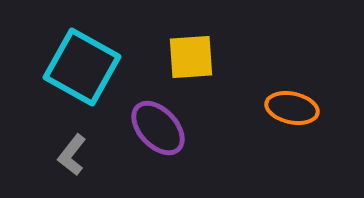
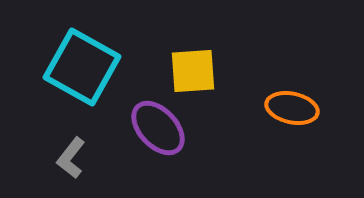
yellow square: moved 2 px right, 14 px down
gray L-shape: moved 1 px left, 3 px down
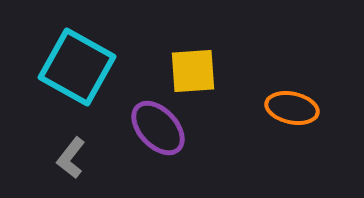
cyan square: moved 5 px left
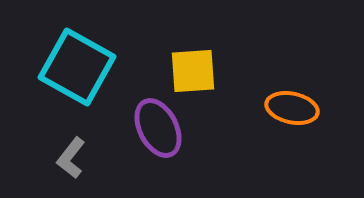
purple ellipse: rotated 16 degrees clockwise
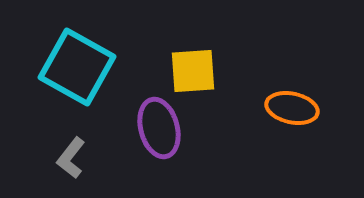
purple ellipse: moved 1 px right; rotated 12 degrees clockwise
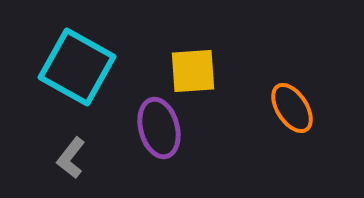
orange ellipse: rotated 45 degrees clockwise
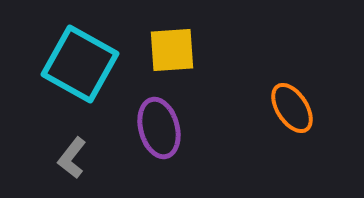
cyan square: moved 3 px right, 3 px up
yellow square: moved 21 px left, 21 px up
gray L-shape: moved 1 px right
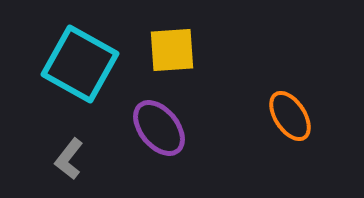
orange ellipse: moved 2 px left, 8 px down
purple ellipse: rotated 24 degrees counterclockwise
gray L-shape: moved 3 px left, 1 px down
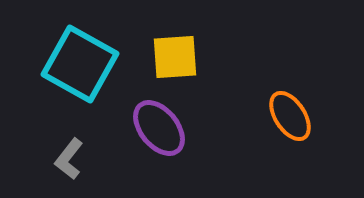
yellow square: moved 3 px right, 7 px down
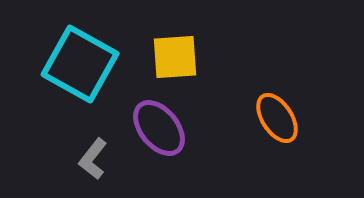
orange ellipse: moved 13 px left, 2 px down
gray L-shape: moved 24 px right
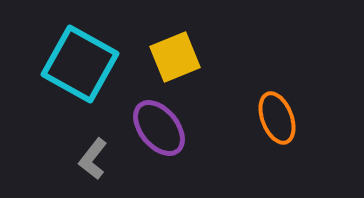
yellow square: rotated 18 degrees counterclockwise
orange ellipse: rotated 12 degrees clockwise
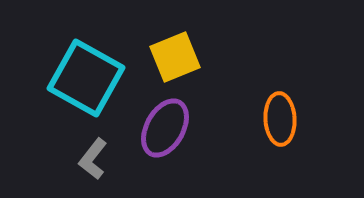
cyan square: moved 6 px right, 14 px down
orange ellipse: moved 3 px right, 1 px down; rotated 18 degrees clockwise
purple ellipse: moved 6 px right; rotated 68 degrees clockwise
